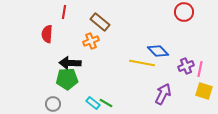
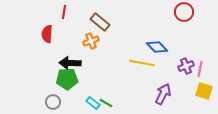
blue diamond: moved 1 px left, 4 px up
gray circle: moved 2 px up
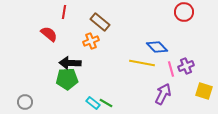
red semicircle: moved 2 px right; rotated 126 degrees clockwise
pink line: moved 29 px left; rotated 28 degrees counterclockwise
gray circle: moved 28 px left
